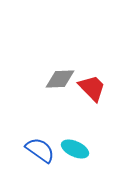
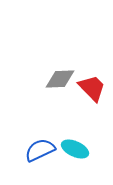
blue semicircle: rotated 60 degrees counterclockwise
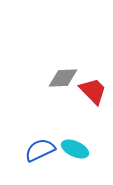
gray diamond: moved 3 px right, 1 px up
red trapezoid: moved 1 px right, 3 px down
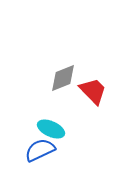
gray diamond: rotated 20 degrees counterclockwise
cyan ellipse: moved 24 px left, 20 px up
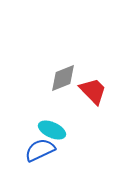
cyan ellipse: moved 1 px right, 1 px down
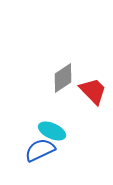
gray diamond: rotated 12 degrees counterclockwise
cyan ellipse: moved 1 px down
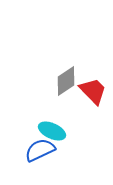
gray diamond: moved 3 px right, 3 px down
